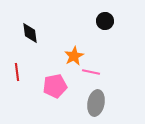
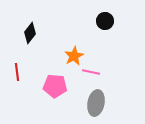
black diamond: rotated 45 degrees clockwise
pink pentagon: rotated 15 degrees clockwise
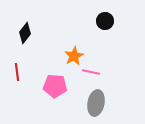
black diamond: moved 5 px left
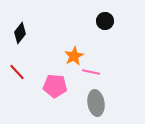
black diamond: moved 5 px left
red line: rotated 36 degrees counterclockwise
gray ellipse: rotated 20 degrees counterclockwise
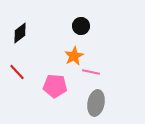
black circle: moved 24 px left, 5 px down
black diamond: rotated 15 degrees clockwise
gray ellipse: rotated 20 degrees clockwise
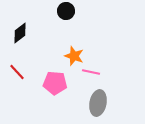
black circle: moved 15 px left, 15 px up
orange star: rotated 24 degrees counterclockwise
pink pentagon: moved 3 px up
gray ellipse: moved 2 px right
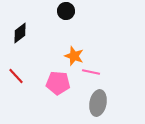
red line: moved 1 px left, 4 px down
pink pentagon: moved 3 px right
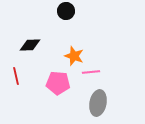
black diamond: moved 10 px right, 12 px down; rotated 35 degrees clockwise
pink line: rotated 18 degrees counterclockwise
red line: rotated 30 degrees clockwise
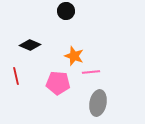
black diamond: rotated 25 degrees clockwise
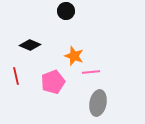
pink pentagon: moved 5 px left, 1 px up; rotated 25 degrees counterclockwise
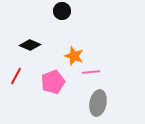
black circle: moved 4 px left
red line: rotated 42 degrees clockwise
